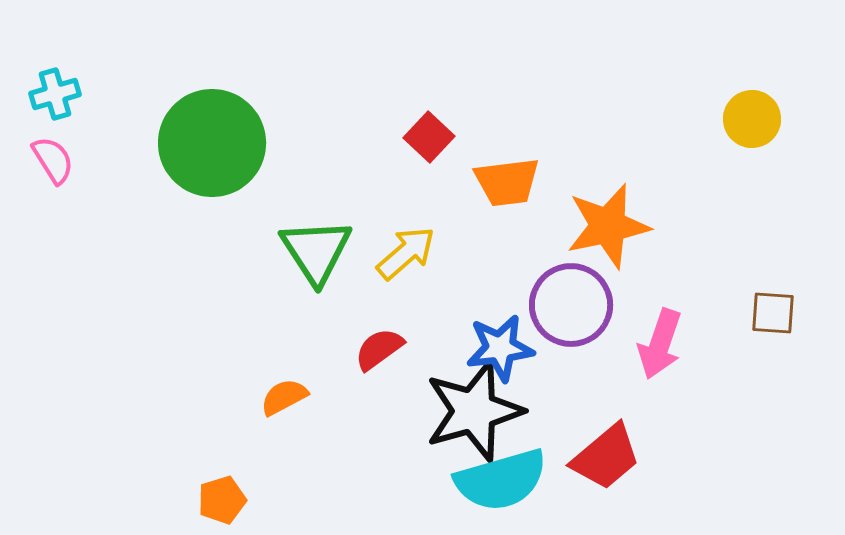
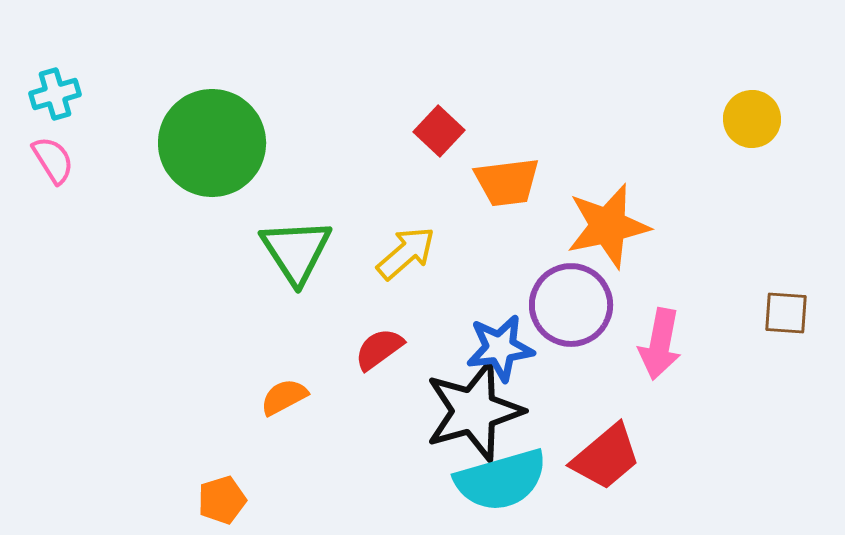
red square: moved 10 px right, 6 px up
green triangle: moved 20 px left
brown square: moved 13 px right
pink arrow: rotated 8 degrees counterclockwise
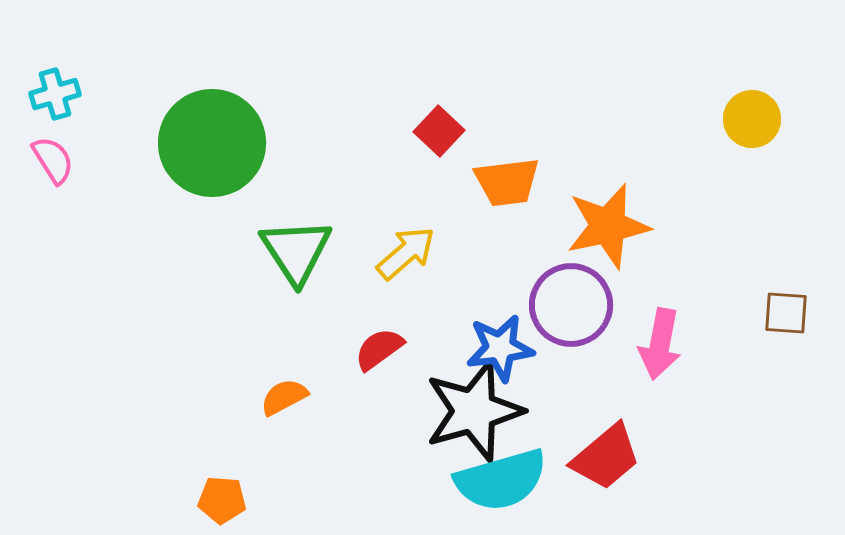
orange pentagon: rotated 21 degrees clockwise
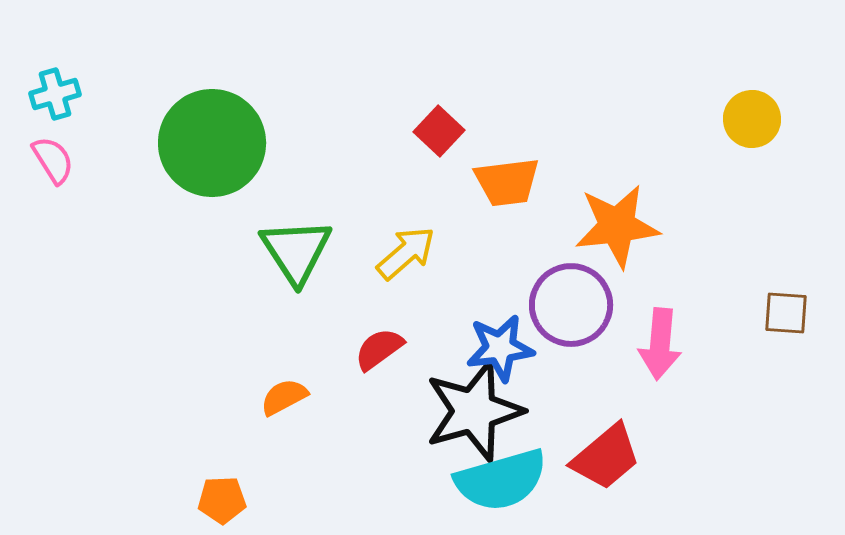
orange star: moved 9 px right; rotated 6 degrees clockwise
pink arrow: rotated 6 degrees counterclockwise
orange pentagon: rotated 6 degrees counterclockwise
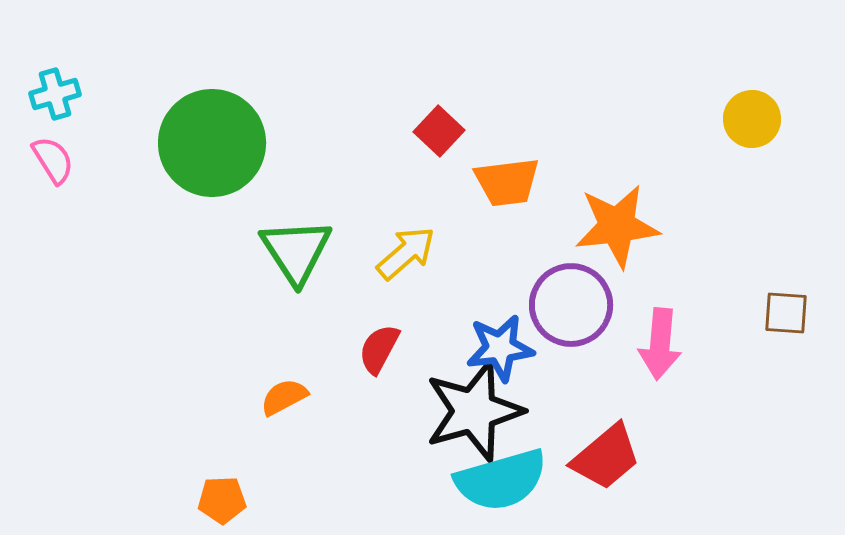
red semicircle: rotated 26 degrees counterclockwise
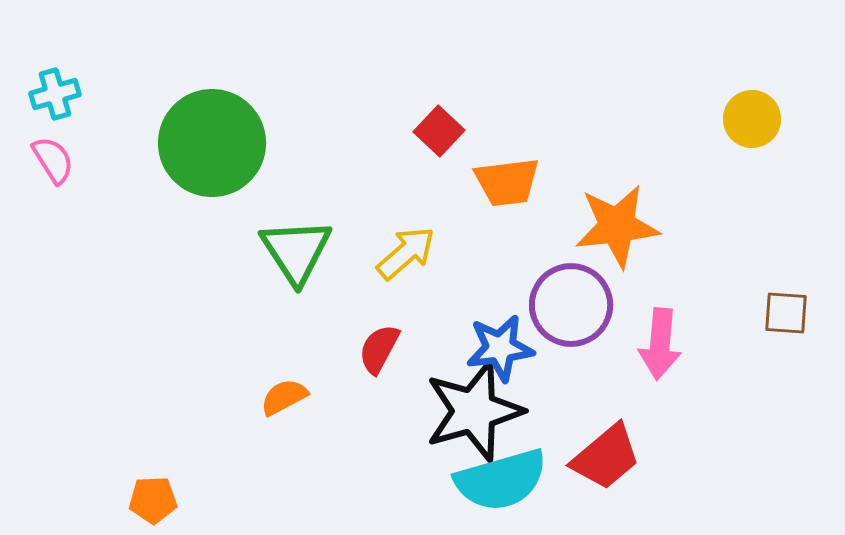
orange pentagon: moved 69 px left
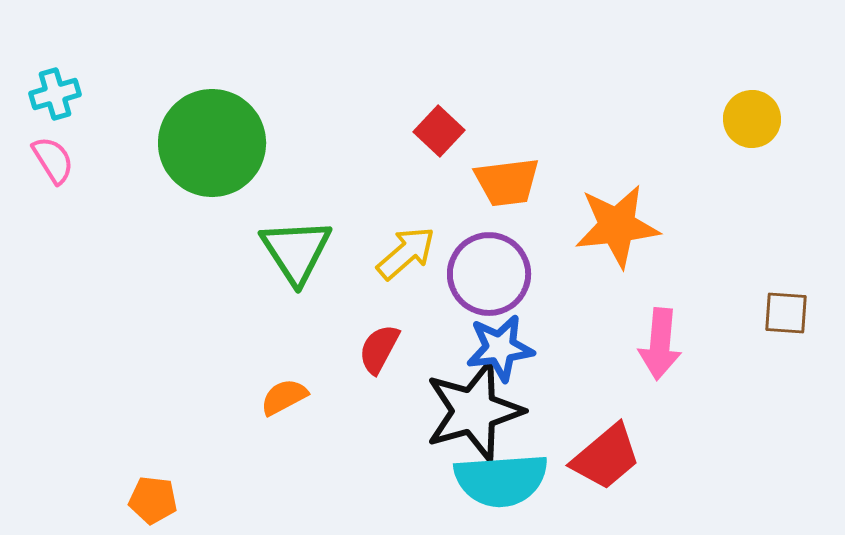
purple circle: moved 82 px left, 31 px up
cyan semicircle: rotated 12 degrees clockwise
orange pentagon: rotated 9 degrees clockwise
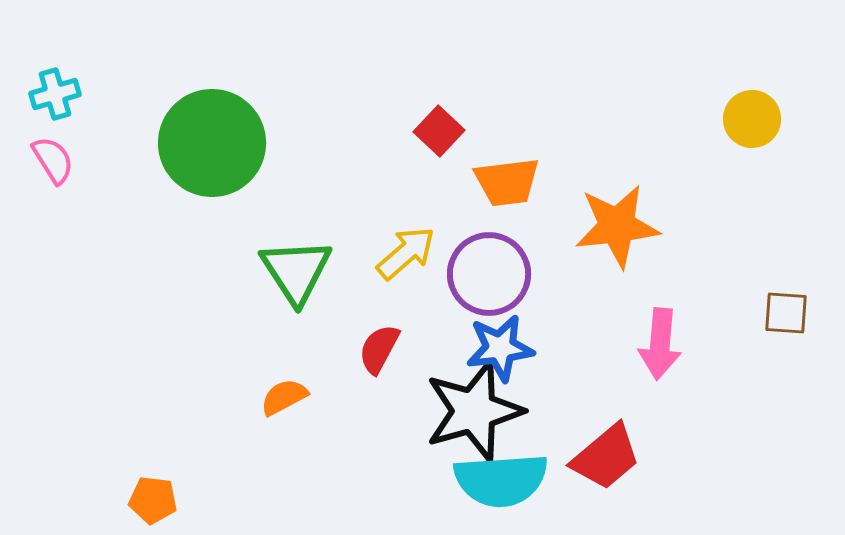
green triangle: moved 20 px down
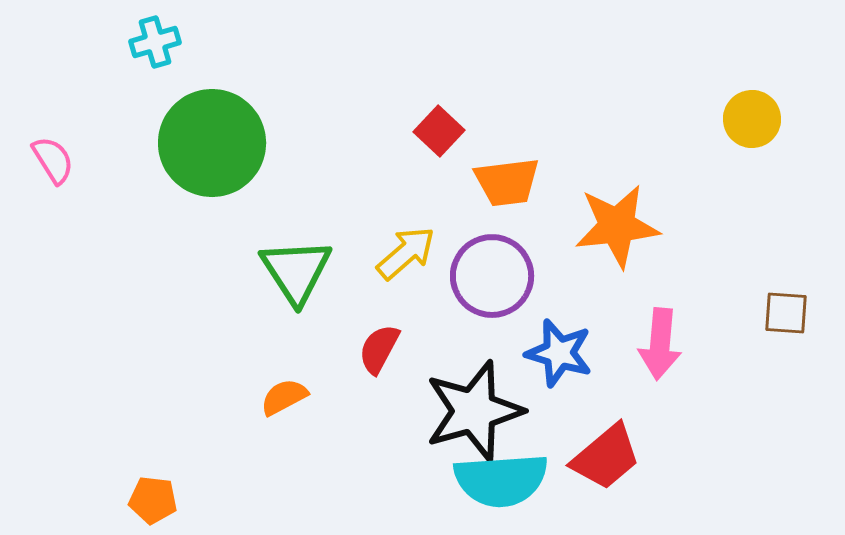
cyan cross: moved 100 px right, 52 px up
purple circle: moved 3 px right, 2 px down
blue star: moved 59 px right, 5 px down; rotated 24 degrees clockwise
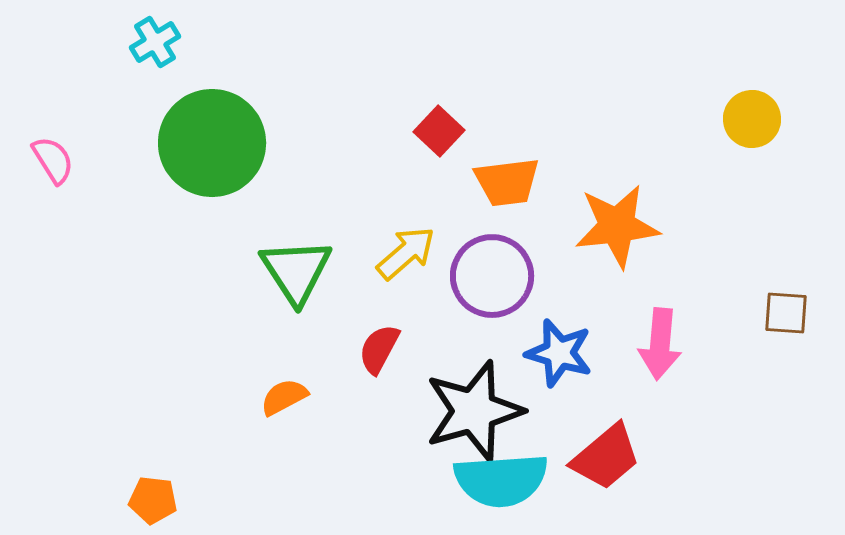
cyan cross: rotated 15 degrees counterclockwise
